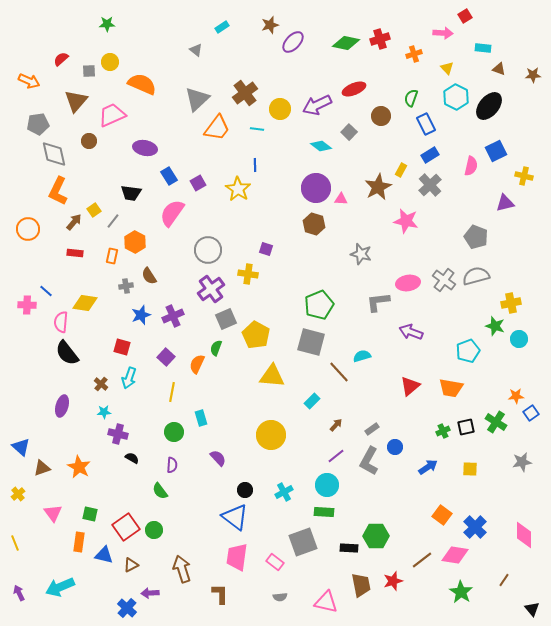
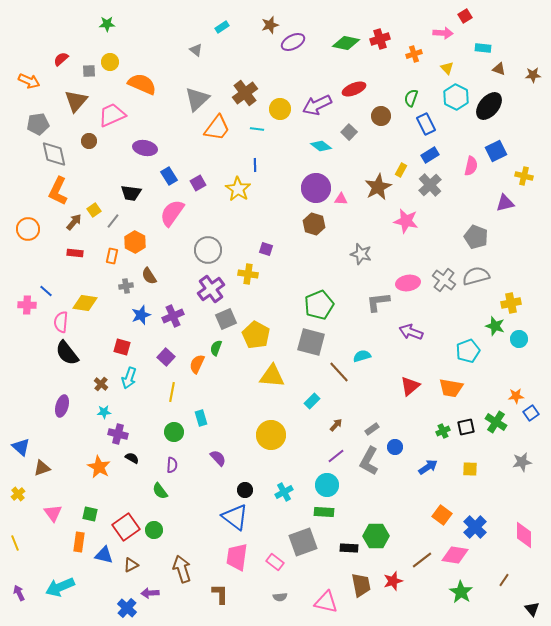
purple ellipse at (293, 42): rotated 20 degrees clockwise
orange star at (79, 467): moved 20 px right
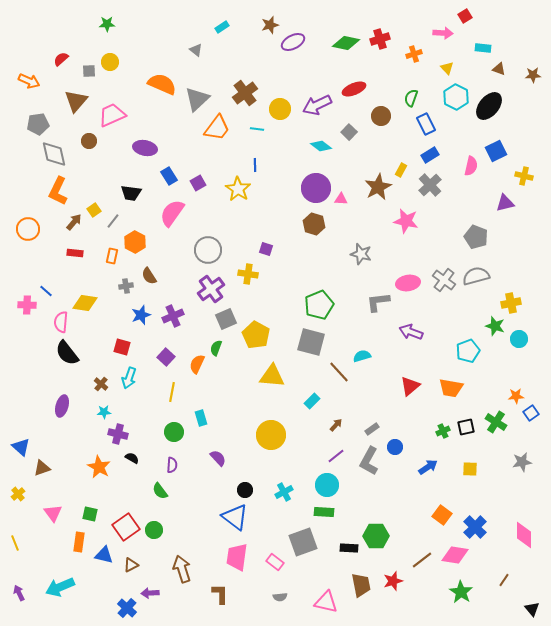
orange semicircle at (142, 84): moved 20 px right
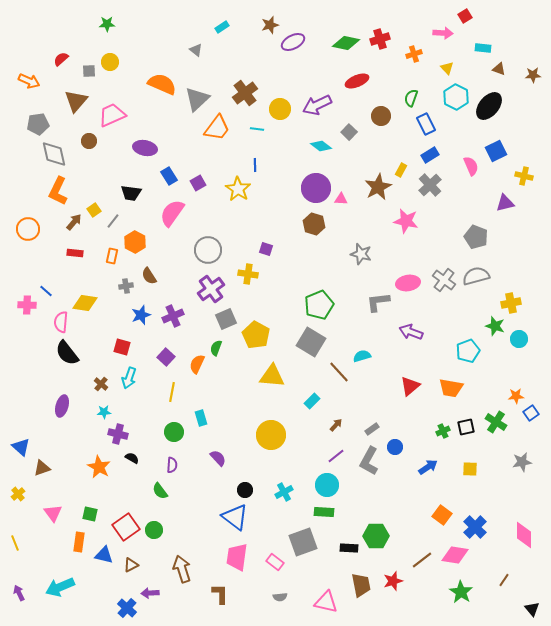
red ellipse at (354, 89): moved 3 px right, 8 px up
pink semicircle at (471, 166): rotated 36 degrees counterclockwise
gray square at (311, 342): rotated 16 degrees clockwise
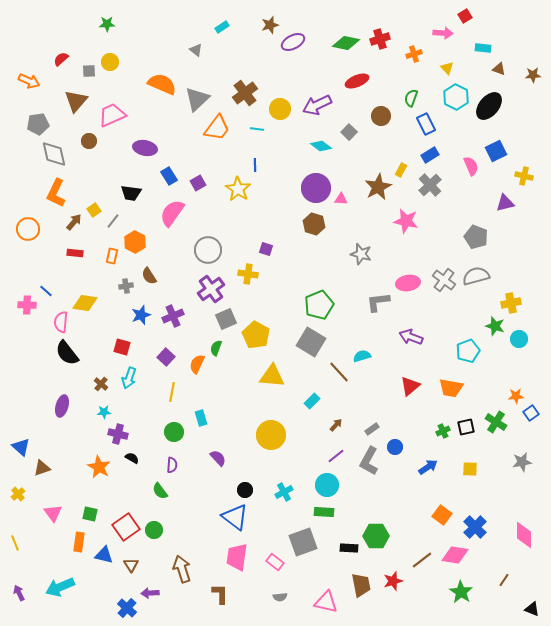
orange L-shape at (58, 191): moved 2 px left, 2 px down
purple arrow at (411, 332): moved 5 px down
brown triangle at (131, 565): rotated 35 degrees counterclockwise
black triangle at (532, 609): rotated 28 degrees counterclockwise
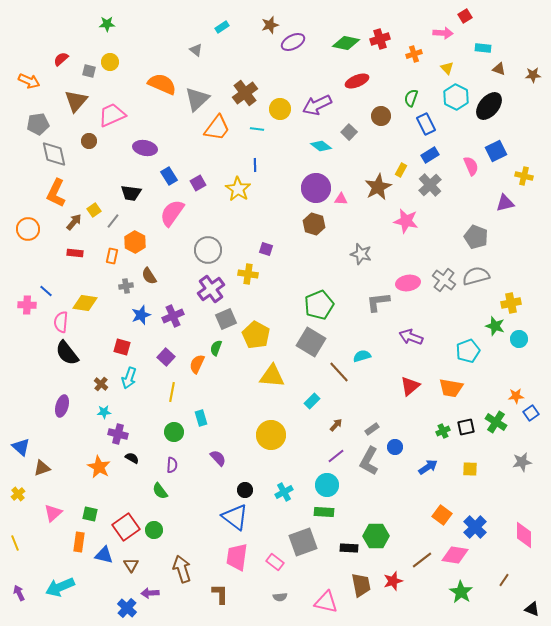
gray square at (89, 71): rotated 16 degrees clockwise
pink triangle at (53, 513): rotated 24 degrees clockwise
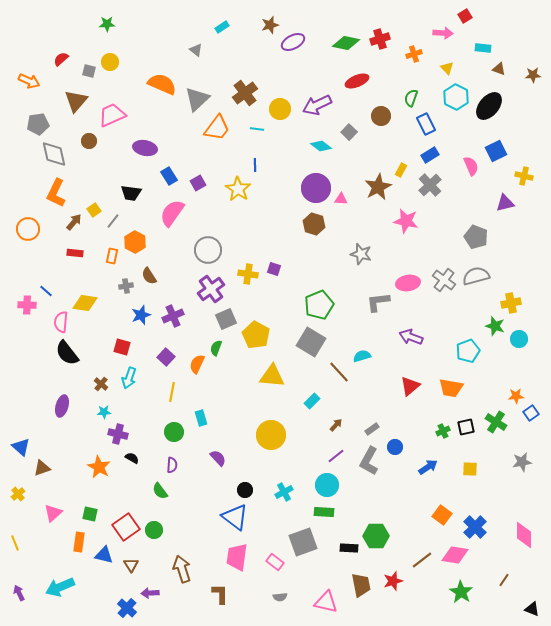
purple square at (266, 249): moved 8 px right, 20 px down
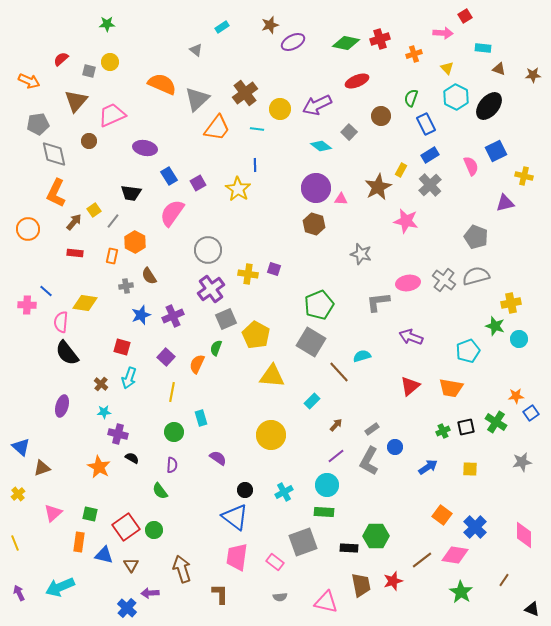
purple semicircle at (218, 458): rotated 12 degrees counterclockwise
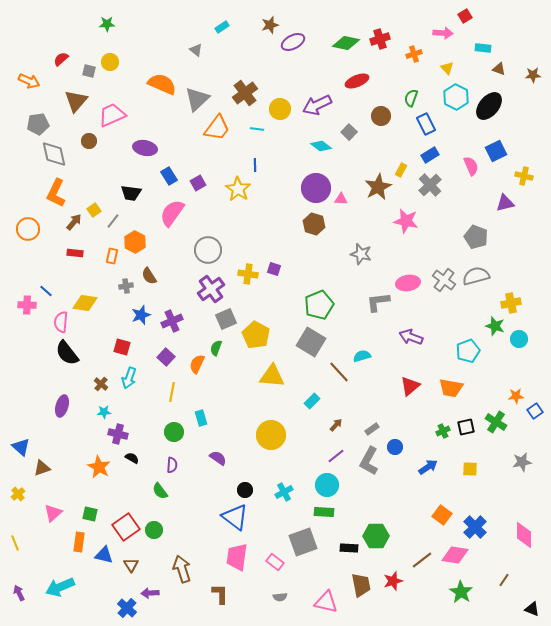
purple cross at (173, 316): moved 1 px left, 5 px down
blue square at (531, 413): moved 4 px right, 2 px up
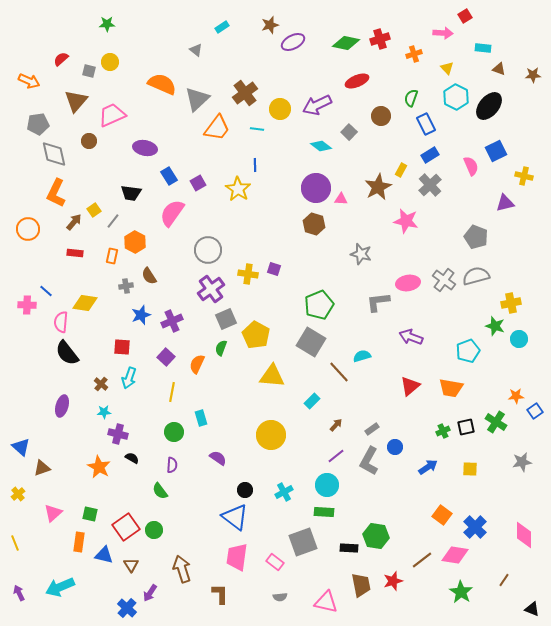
red square at (122, 347): rotated 12 degrees counterclockwise
green semicircle at (216, 348): moved 5 px right
green hexagon at (376, 536): rotated 10 degrees clockwise
purple arrow at (150, 593): rotated 54 degrees counterclockwise
